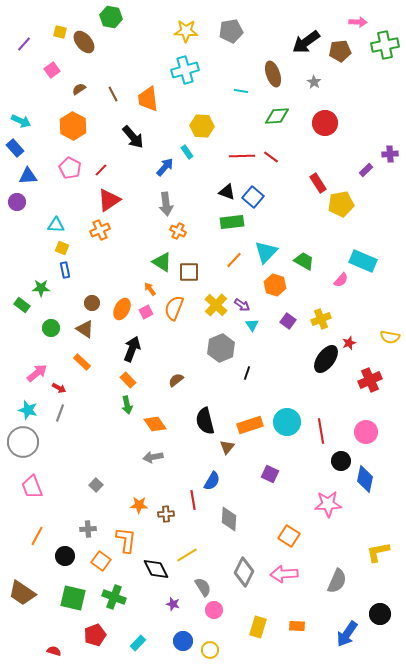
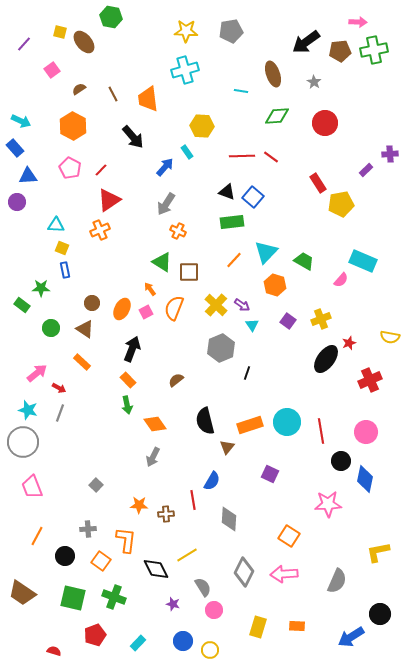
green cross at (385, 45): moved 11 px left, 5 px down
gray arrow at (166, 204): rotated 40 degrees clockwise
gray arrow at (153, 457): rotated 54 degrees counterclockwise
blue arrow at (347, 634): moved 4 px right, 3 px down; rotated 24 degrees clockwise
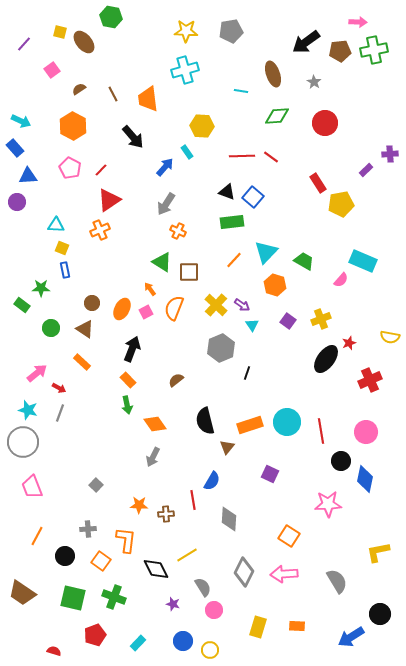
gray semicircle at (337, 581): rotated 55 degrees counterclockwise
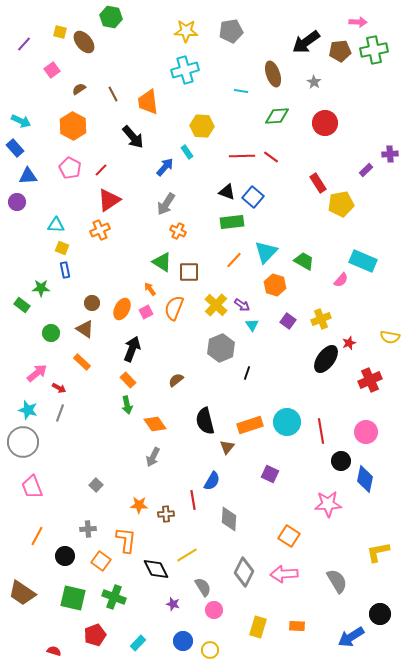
orange trapezoid at (148, 99): moved 3 px down
green circle at (51, 328): moved 5 px down
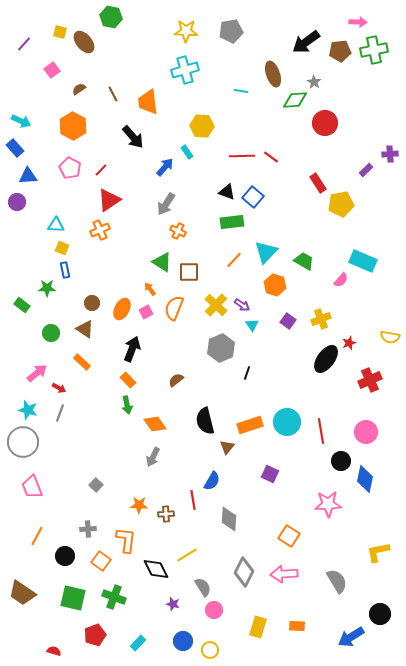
green diamond at (277, 116): moved 18 px right, 16 px up
green star at (41, 288): moved 6 px right
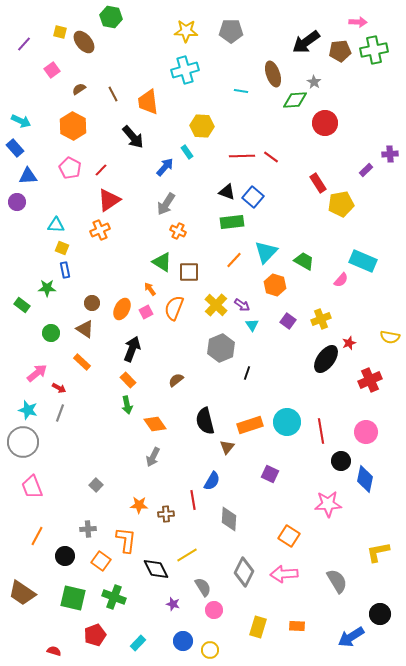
gray pentagon at (231, 31): rotated 10 degrees clockwise
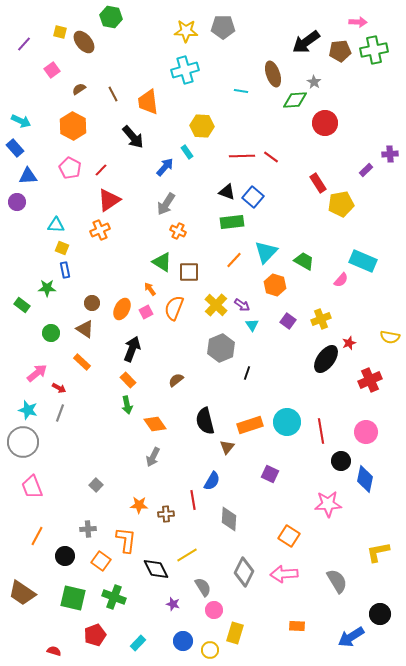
gray pentagon at (231, 31): moved 8 px left, 4 px up
yellow rectangle at (258, 627): moved 23 px left, 6 px down
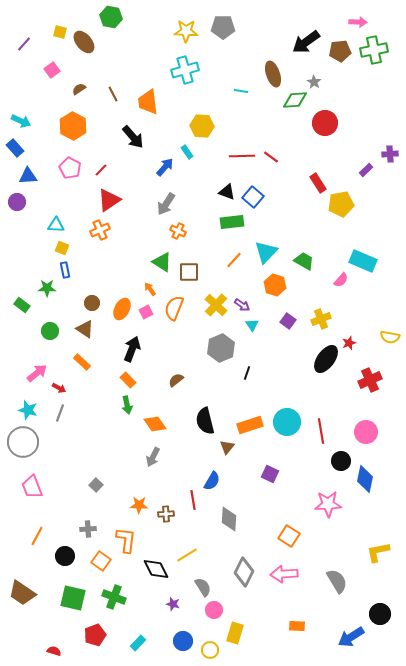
green circle at (51, 333): moved 1 px left, 2 px up
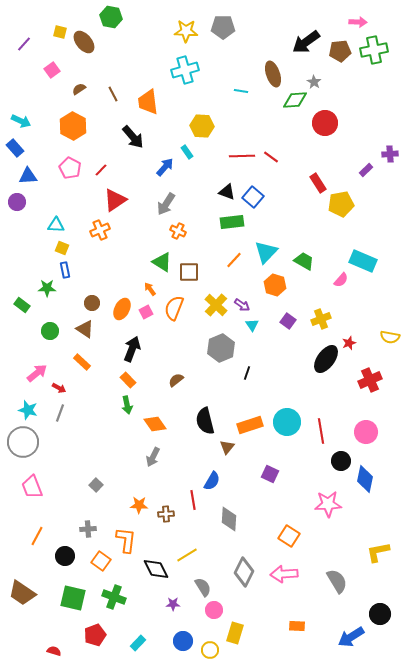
red triangle at (109, 200): moved 6 px right
purple star at (173, 604): rotated 16 degrees counterclockwise
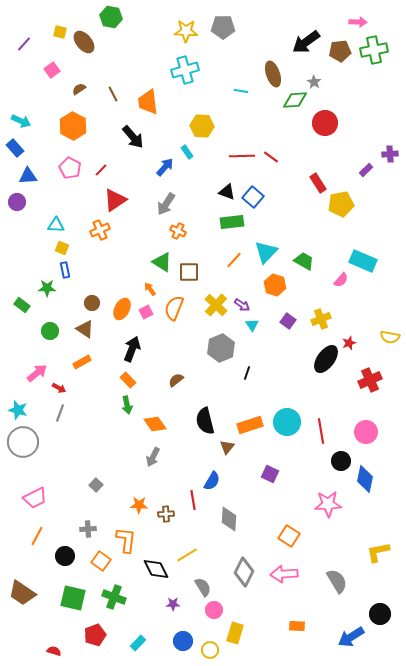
orange rectangle at (82, 362): rotated 72 degrees counterclockwise
cyan star at (28, 410): moved 10 px left
pink trapezoid at (32, 487): moved 3 px right, 11 px down; rotated 95 degrees counterclockwise
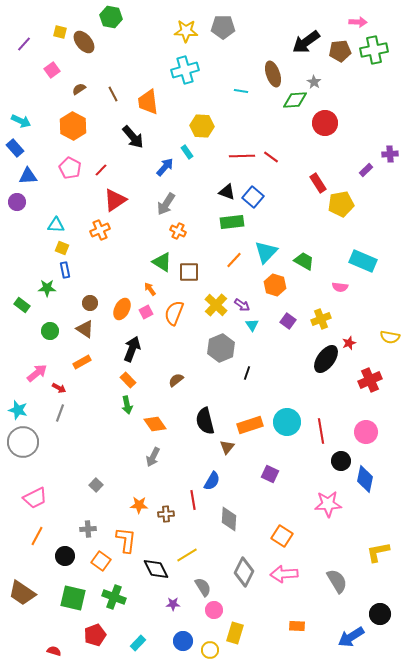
pink semicircle at (341, 280): moved 1 px left, 7 px down; rotated 56 degrees clockwise
brown circle at (92, 303): moved 2 px left
orange semicircle at (174, 308): moved 5 px down
orange square at (289, 536): moved 7 px left
